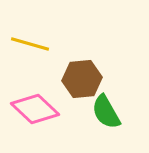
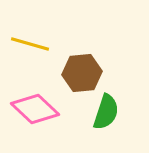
brown hexagon: moved 6 px up
green semicircle: rotated 132 degrees counterclockwise
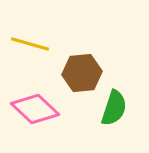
green semicircle: moved 8 px right, 4 px up
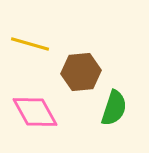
brown hexagon: moved 1 px left, 1 px up
pink diamond: moved 3 px down; rotated 18 degrees clockwise
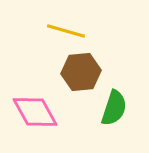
yellow line: moved 36 px right, 13 px up
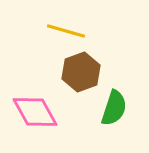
brown hexagon: rotated 15 degrees counterclockwise
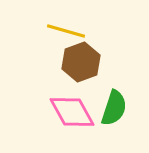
brown hexagon: moved 10 px up
pink diamond: moved 37 px right
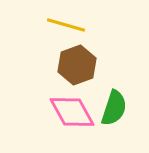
yellow line: moved 6 px up
brown hexagon: moved 4 px left, 3 px down
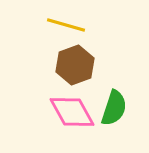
brown hexagon: moved 2 px left
